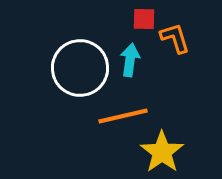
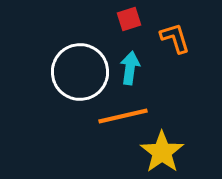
red square: moved 15 px left; rotated 20 degrees counterclockwise
cyan arrow: moved 8 px down
white circle: moved 4 px down
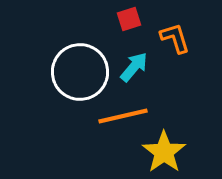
cyan arrow: moved 4 px right, 1 px up; rotated 32 degrees clockwise
yellow star: moved 2 px right
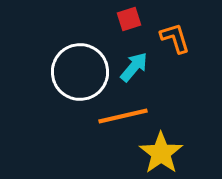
yellow star: moved 3 px left, 1 px down
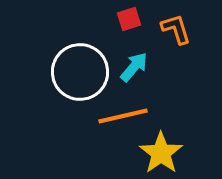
orange L-shape: moved 1 px right, 9 px up
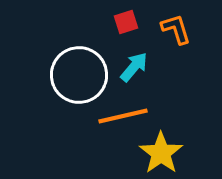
red square: moved 3 px left, 3 px down
white circle: moved 1 px left, 3 px down
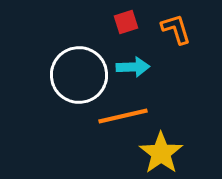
cyan arrow: moved 1 px left; rotated 48 degrees clockwise
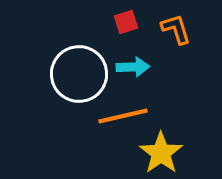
white circle: moved 1 px up
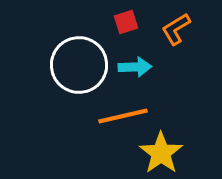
orange L-shape: rotated 104 degrees counterclockwise
cyan arrow: moved 2 px right
white circle: moved 9 px up
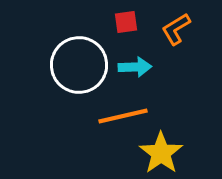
red square: rotated 10 degrees clockwise
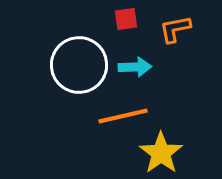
red square: moved 3 px up
orange L-shape: moved 1 px left; rotated 20 degrees clockwise
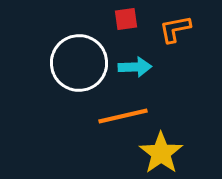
white circle: moved 2 px up
